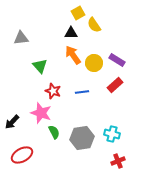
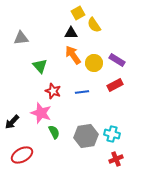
red rectangle: rotated 14 degrees clockwise
gray hexagon: moved 4 px right, 2 px up
red cross: moved 2 px left, 2 px up
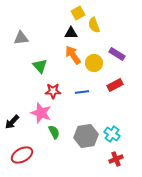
yellow semicircle: rotated 14 degrees clockwise
purple rectangle: moved 6 px up
red star: rotated 21 degrees counterclockwise
cyan cross: rotated 21 degrees clockwise
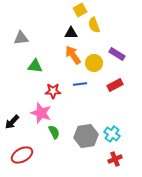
yellow square: moved 2 px right, 3 px up
green triangle: moved 5 px left; rotated 42 degrees counterclockwise
blue line: moved 2 px left, 8 px up
red cross: moved 1 px left
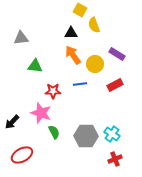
yellow square: rotated 32 degrees counterclockwise
yellow circle: moved 1 px right, 1 px down
gray hexagon: rotated 10 degrees clockwise
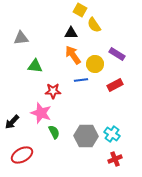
yellow semicircle: rotated 14 degrees counterclockwise
blue line: moved 1 px right, 4 px up
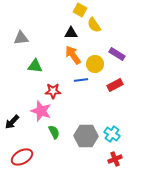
pink star: moved 2 px up
red ellipse: moved 2 px down
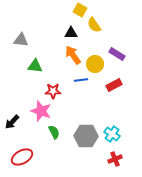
gray triangle: moved 2 px down; rotated 14 degrees clockwise
red rectangle: moved 1 px left
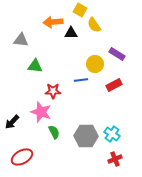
orange arrow: moved 20 px left, 33 px up; rotated 60 degrees counterclockwise
pink star: moved 1 px down
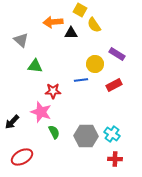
gray triangle: rotated 35 degrees clockwise
red cross: rotated 24 degrees clockwise
